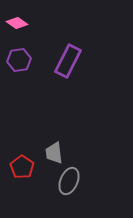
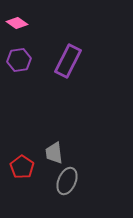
gray ellipse: moved 2 px left
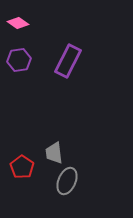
pink diamond: moved 1 px right
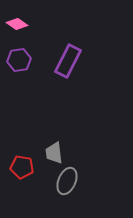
pink diamond: moved 1 px left, 1 px down
red pentagon: rotated 25 degrees counterclockwise
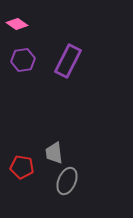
purple hexagon: moved 4 px right
